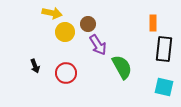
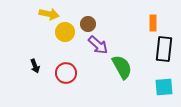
yellow arrow: moved 3 px left, 1 px down
purple arrow: rotated 15 degrees counterclockwise
cyan square: rotated 18 degrees counterclockwise
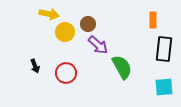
orange rectangle: moved 3 px up
